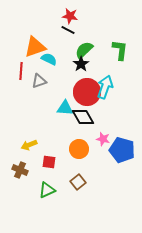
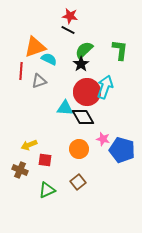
red square: moved 4 px left, 2 px up
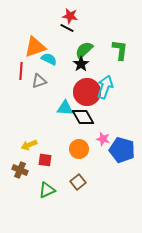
black line: moved 1 px left, 2 px up
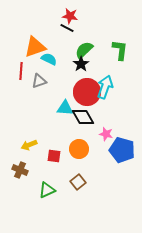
pink star: moved 3 px right, 5 px up
red square: moved 9 px right, 4 px up
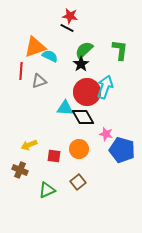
cyan semicircle: moved 1 px right, 3 px up
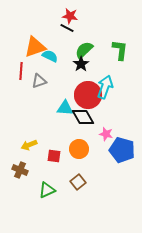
red circle: moved 1 px right, 3 px down
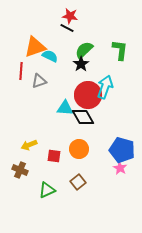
pink star: moved 14 px right, 34 px down; rotated 16 degrees clockwise
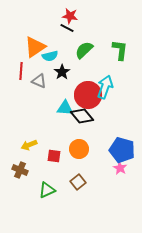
orange triangle: rotated 15 degrees counterclockwise
cyan semicircle: rotated 140 degrees clockwise
black star: moved 19 px left, 8 px down
gray triangle: rotated 42 degrees clockwise
black diamond: moved 1 px left, 1 px up; rotated 10 degrees counterclockwise
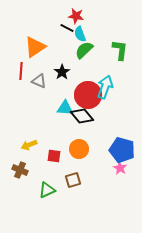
red star: moved 6 px right
cyan semicircle: moved 30 px right, 22 px up; rotated 84 degrees clockwise
brown square: moved 5 px left, 2 px up; rotated 21 degrees clockwise
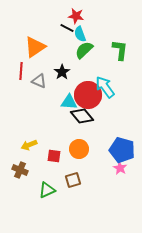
cyan arrow: rotated 55 degrees counterclockwise
cyan triangle: moved 4 px right, 6 px up
